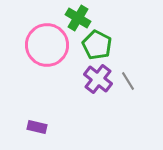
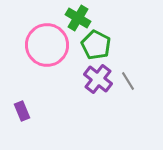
green pentagon: moved 1 px left
purple rectangle: moved 15 px left, 16 px up; rotated 54 degrees clockwise
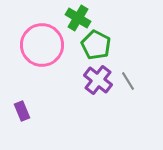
pink circle: moved 5 px left
purple cross: moved 1 px down
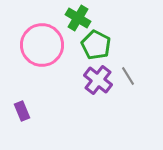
gray line: moved 5 px up
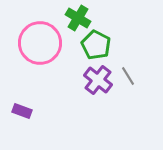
pink circle: moved 2 px left, 2 px up
purple rectangle: rotated 48 degrees counterclockwise
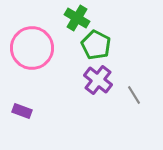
green cross: moved 1 px left
pink circle: moved 8 px left, 5 px down
gray line: moved 6 px right, 19 px down
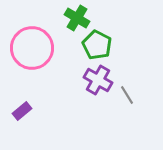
green pentagon: moved 1 px right
purple cross: rotated 8 degrees counterclockwise
gray line: moved 7 px left
purple rectangle: rotated 60 degrees counterclockwise
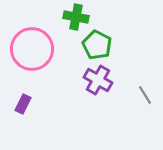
green cross: moved 1 px left, 1 px up; rotated 20 degrees counterclockwise
pink circle: moved 1 px down
gray line: moved 18 px right
purple rectangle: moved 1 px right, 7 px up; rotated 24 degrees counterclockwise
